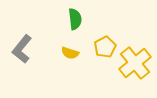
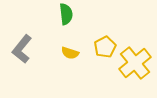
green semicircle: moved 9 px left, 5 px up
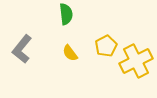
yellow pentagon: moved 1 px right, 1 px up
yellow semicircle: rotated 36 degrees clockwise
yellow cross: moved 1 px right, 2 px up; rotated 12 degrees clockwise
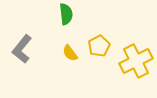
yellow pentagon: moved 7 px left
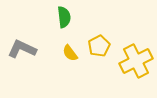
green semicircle: moved 2 px left, 3 px down
gray L-shape: rotated 76 degrees clockwise
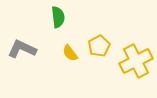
green semicircle: moved 6 px left
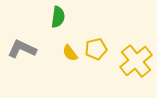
green semicircle: rotated 15 degrees clockwise
yellow pentagon: moved 3 px left, 3 px down; rotated 15 degrees clockwise
yellow cross: rotated 12 degrees counterclockwise
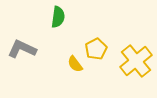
yellow pentagon: rotated 15 degrees counterclockwise
yellow semicircle: moved 5 px right, 11 px down
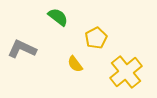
green semicircle: rotated 60 degrees counterclockwise
yellow pentagon: moved 11 px up
yellow cross: moved 10 px left, 11 px down
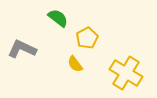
green semicircle: moved 1 px down
yellow pentagon: moved 9 px left
yellow cross: moved 1 px down; rotated 20 degrees counterclockwise
